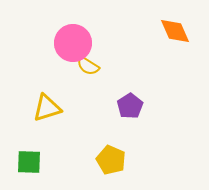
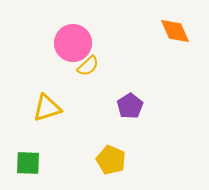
yellow semicircle: rotated 75 degrees counterclockwise
green square: moved 1 px left, 1 px down
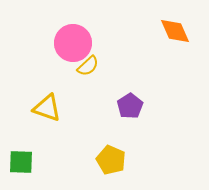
yellow triangle: rotated 36 degrees clockwise
green square: moved 7 px left, 1 px up
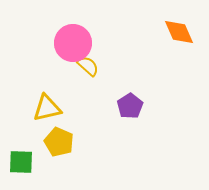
orange diamond: moved 4 px right, 1 px down
yellow semicircle: rotated 95 degrees counterclockwise
yellow triangle: rotated 32 degrees counterclockwise
yellow pentagon: moved 52 px left, 18 px up
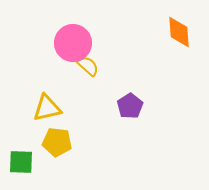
orange diamond: rotated 20 degrees clockwise
yellow pentagon: moved 2 px left; rotated 16 degrees counterclockwise
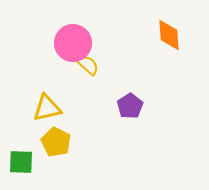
orange diamond: moved 10 px left, 3 px down
yellow semicircle: moved 1 px up
yellow pentagon: moved 1 px left; rotated 20 degrees clockwise
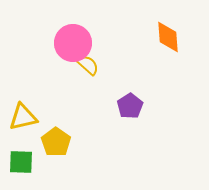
orange diamond: moved 1 px left, 2 px down
yellow triangle: moved 24 px left, 9 px down
yellow pentagon: rotated 8 degrees clockwise
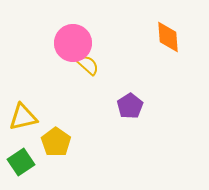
green square: rotated 36 degrees counterclockwise
